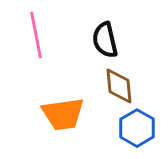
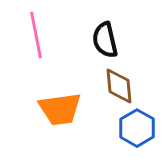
orange trapezoid: moved 3 px left, 5 px up
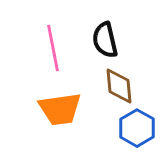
pink line: moved 17 px right, 13 px down
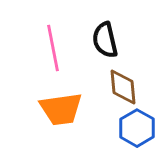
brown diamond: moved 4 px right, 1 px down
orange trapezoid: moved 1 px right
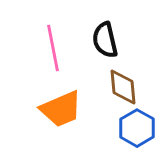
orange trapezoid: rotated 15 degrees counterclockwise
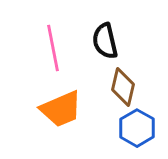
black semicircle: moved 1 px down
brown diamond: rotated 18 degrees clockwise
